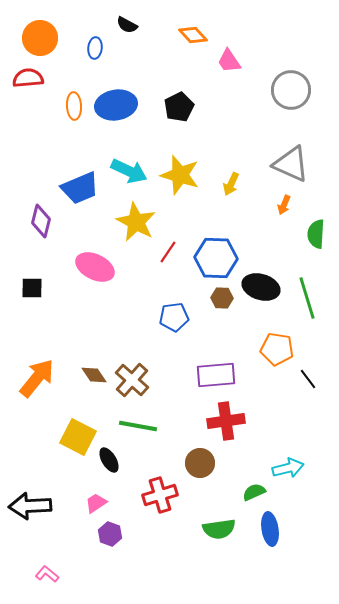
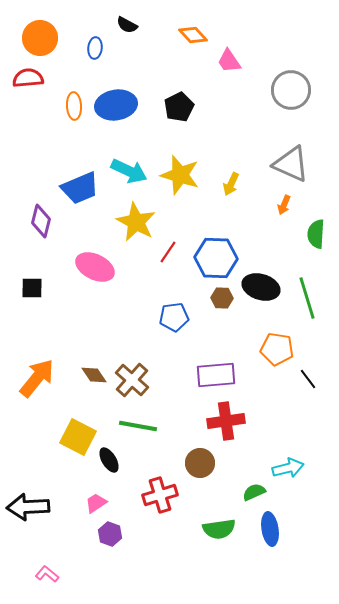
black arrow at (30, 506): moved 2 px left, 1 px down
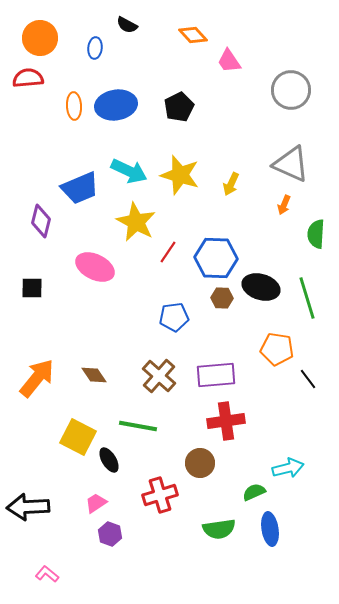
brown cross at (132, 380): moved 27 px right, 4 px up
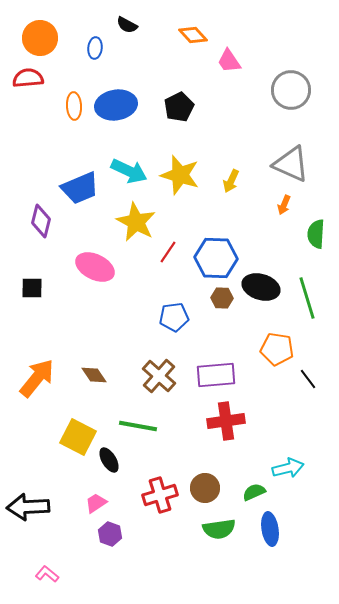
yellow arrow at (231, 184): moved 3 px up
brown circle at (200, 463): moved 5 px right, 25 px down
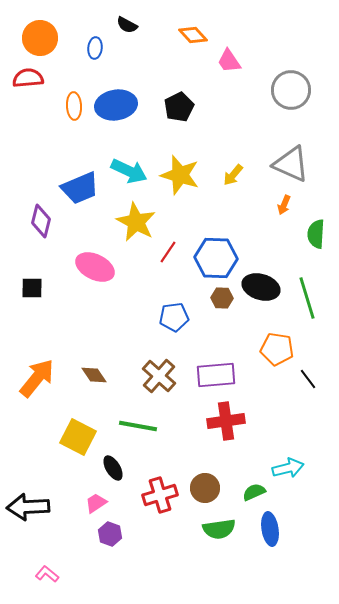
yellow arrow at (231, 181): moved 2 px right, 6 px up; rotated 15 degrees clockwise
black ellipse at (109, 460): moved 4 px right, 8 px down
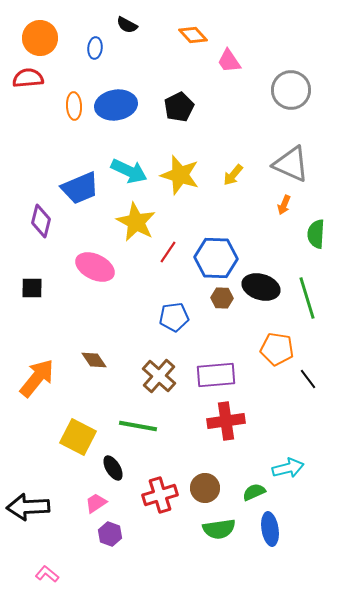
brown diamond at (94, 375): moved 15 px up
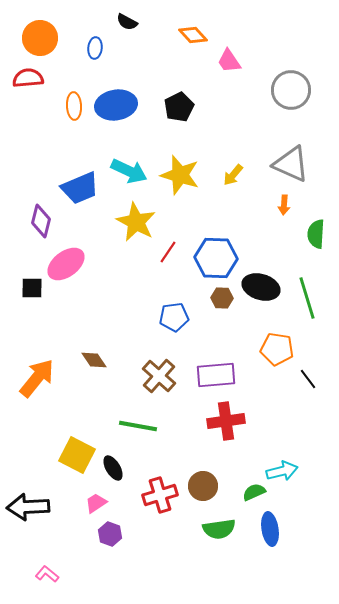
black semicircle at (127, 25): moved 3 px up
orange arrow at (284, 205): rotated 18 degrees counterclockwise
pink ellipse at (95, 267): moved 29 px left, 3 px up; rotated 63 degrees counterclockwise
yellow square at (78, 437): moved 1 px left, 18 px down
cyan arrow at (288, 468): moved 6 px left, 3 px down
brown circle at (205, 488): moved 2 px left, 2 px up
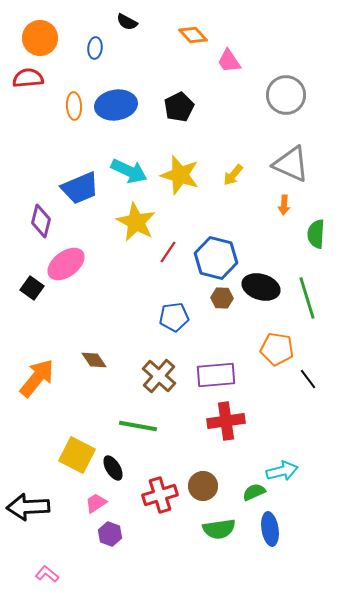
gray circle at (291, 90): moved 5 px left, 5 px down
blue hexagon at (216, 258): rotated 12 degrees clockwise
black square at (32, 288): rotated 35 degrees clockwise
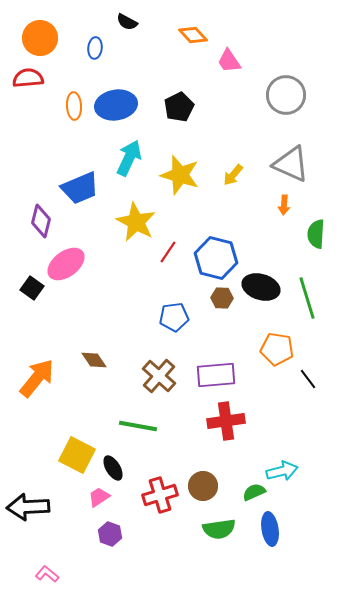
cyan arrow at (129, 171): moved 13 px up; rotated 90 degrees counterclockwise
pink trapezoid at (96, 503): moved 3 px right, 6 px up
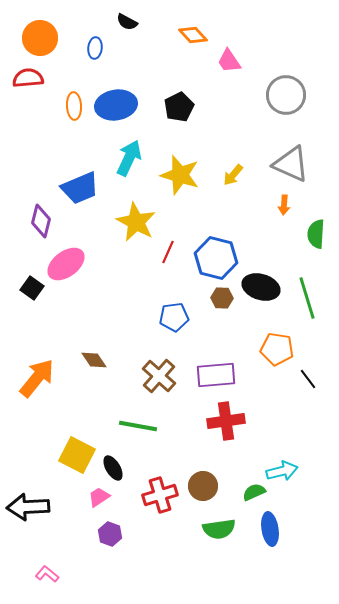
red line at (168, 252): rotated 10 degrees counterclockwise
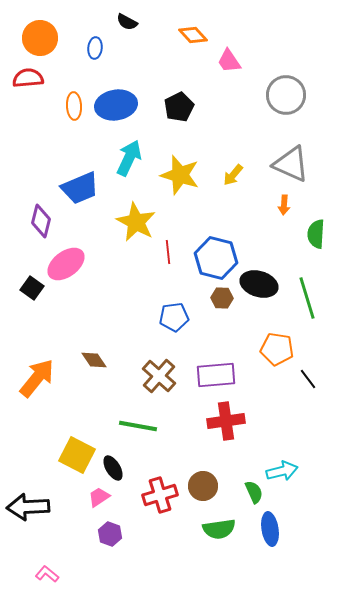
red line at (168, 252): rotated 30 degrees counterclockwise
black ellipse at (261, 287): moved 2 px left, 3 px up
green semicircle at (254, 492): rotated 90 degrees clockwise
